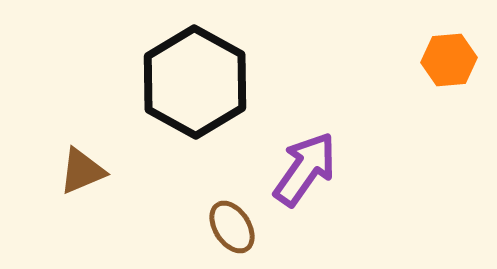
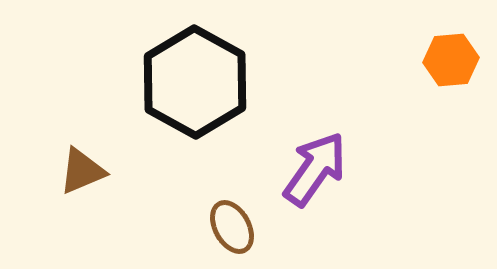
orange hexagon: moved 2 px right
purple arrow: moved 10 px right
brown ellipse: rotated 4 degrees clockwise
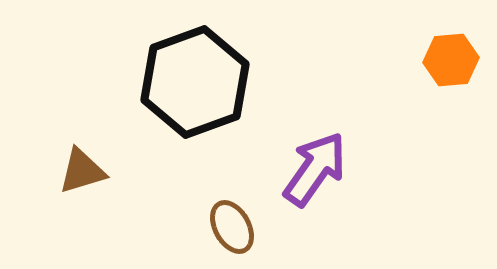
black hexagon: rotated 11 degrees clockwise
brown triangle: rotated 6 degrees clockwise
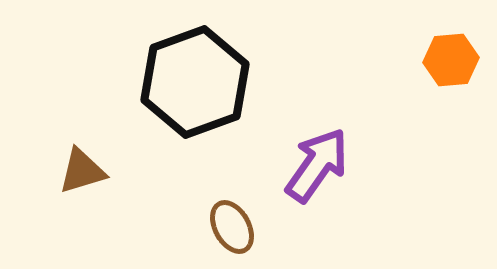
purple arrow: moved 2 px right, 4 px up
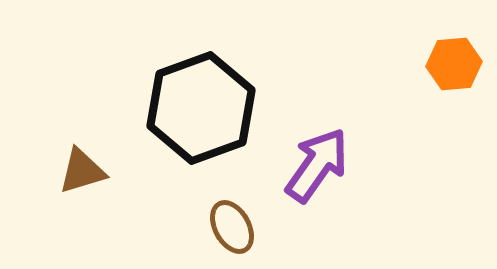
orange hexagon: moved 3 px right, 4 px down
black hexagon: moved 6 px right, 26 px down
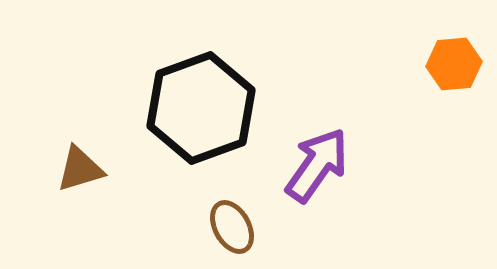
brown triangle: moved 2 px left, 2 px up
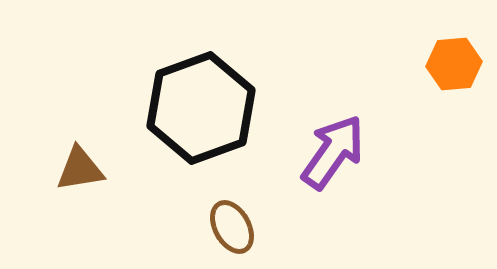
purple arrow: moved 16 px right, 13 px up
brown triangle: rotated 8 degrees clockwise
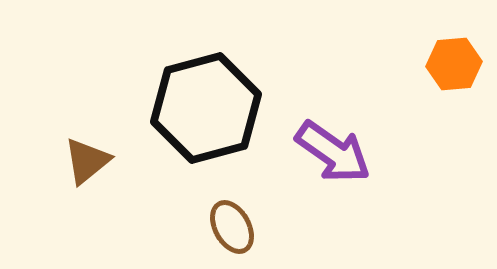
black hexagon: moved 5 px right; rotated 5 degrees clockwise
purple arrow: rotated 90 degrees clockwise
brown triangle: moved 7 px right, 8 px up; rotated 30 degrees counterclockwise
